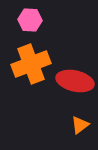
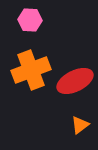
orange cross: moved 6 px down
red ellipse: rotated 39 degrees counterclockwise
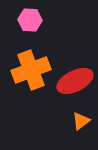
orange triangle: moved 1 px right, 4 px up
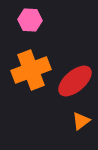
red ellipse: rotated 15 degrees counterclockwise
